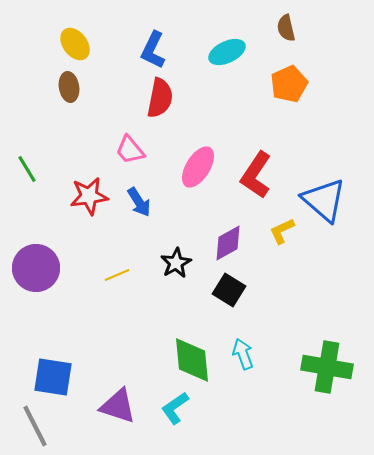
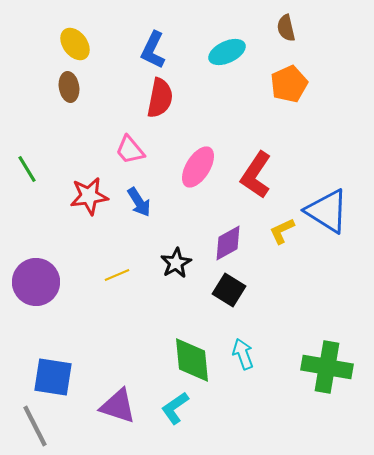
blue triangle: moved 3 px right, 11 px down; rotated 9 degrees counterclockwise
purple circle: moved 14 px down
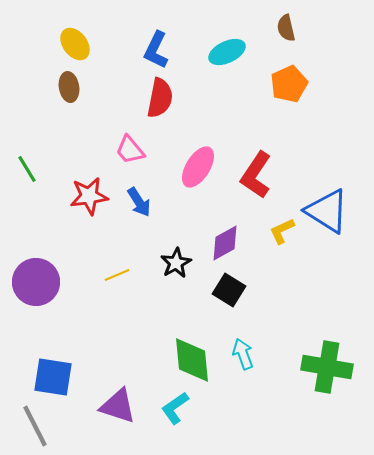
blue L-shape: moved 3 px right
purple diamond: moved 3 px left
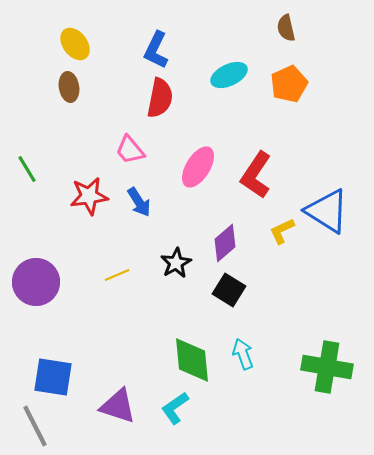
cyan ellipse: moved 2 px right, 23 px down
purple diamond: rotated 12 degrees counterclockwise
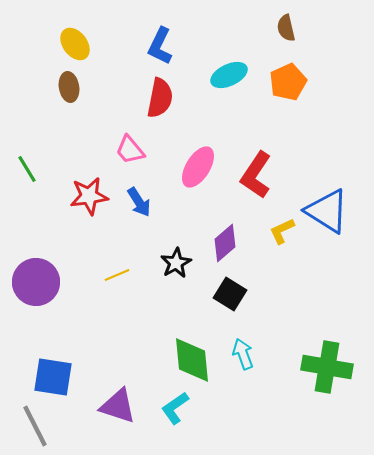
blue L-shape: moved 4 px right, 4 px up
orange pentagon: moved 1 px left, 2 px up
black square: moved 1 px right, 4 px down
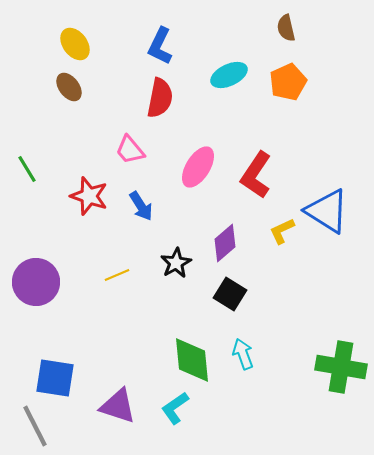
brown ellipse: rotated 28 degrees counterclockwise
red star: rotated 27 degrees clockwise
blue arrow: moved 2 px right, 4 px down
green cross: moved 14 px right
blue square: moved 2 px right, 1 px down
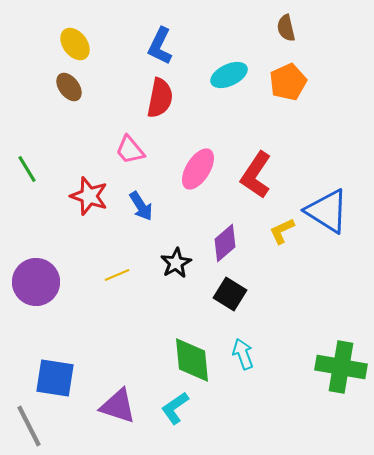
pink ellipse: moved 2 px down
gray line: moved 6 px left
